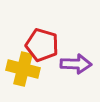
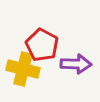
red pentagon: rotated 12 degrees clockwise
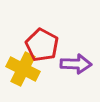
yellow cross: rotated 12 degrees clockwise
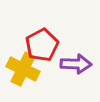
red pentagon: rotated 16 degrees clockwise
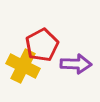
yellow cross: moved 3 px up
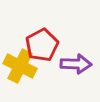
yellow cross: moved 3 px left
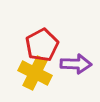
yellow cross: moved 15 px right, 7 px down
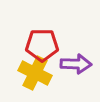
red pentagon: rotated 28 degrees clockwise
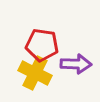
red pentagon: rotated 8 degrees clockwise
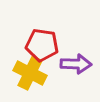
yellow cross: moved 5 px left
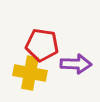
yellow cross: rotated 16 degrees counterclockwise
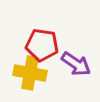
purple arrow: rotated 32 degrees clockwise
